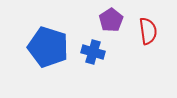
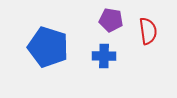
purple pentagon: rotated 30 degrees counterclockwise
blue cross: moved 11 px right, 4 px down; rotated 15 degrees counterclockwise
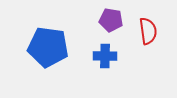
blue pentagon: rotated 9 degrees counterclockwise
blue cross: moved 1 px right
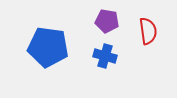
purple pentagon: moved 4 px left, 1 px down
blue cross: rotated 15 degrees clockwise
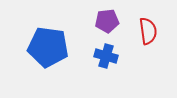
purple pentagon: rotated 15 degrees counterclockwise
blue cross: moved 1 px right
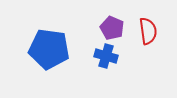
purple pentagon: moved 5 px right, 7 px down; rotated 30 degrees clockwise
blue pentagon: moved 1 px right, 2 px down
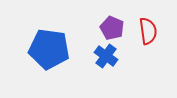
blue cross: rotated 20 degrees clockwise
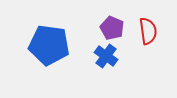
blue pentagon: moved 4 px up
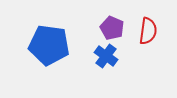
red semicircle: rotated 16 degrees clockwise
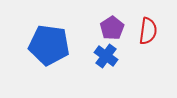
purple pentagon: rotated 15 degrees clockwise
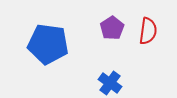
blue pentagon: moved 1 px left, 1 px up
blue cross: moved 4 px right, 27 px down
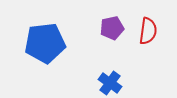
purple pentagon: rotated 20 degrees clockwise
blue pentagon: moved 3 px left, 1 px up; rotated 15 degrees counterclockwise
